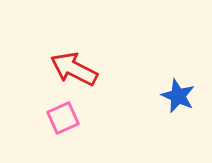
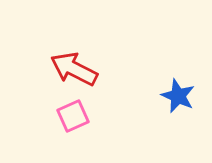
pink square: moved 10 px right, 2 px up
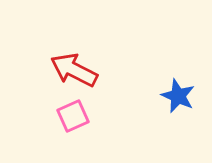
red arrow: moved 1 px down
